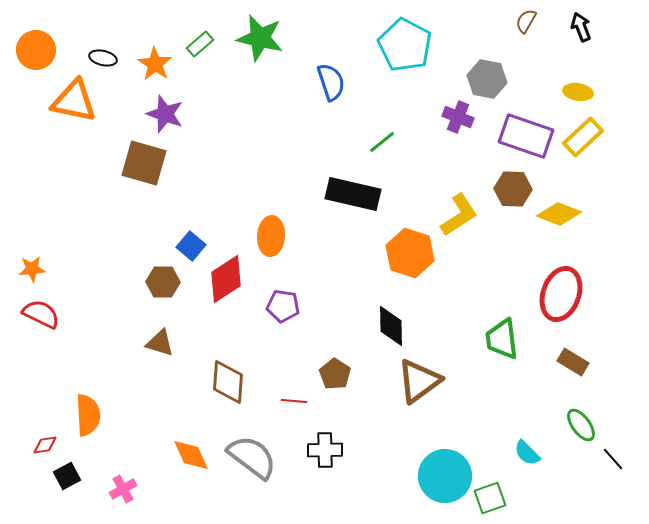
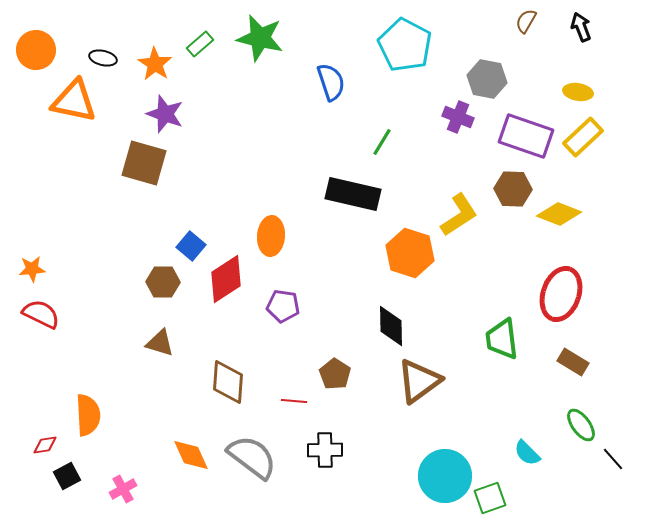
green line at (382, 142): rotated 20 degrees counterclockwise
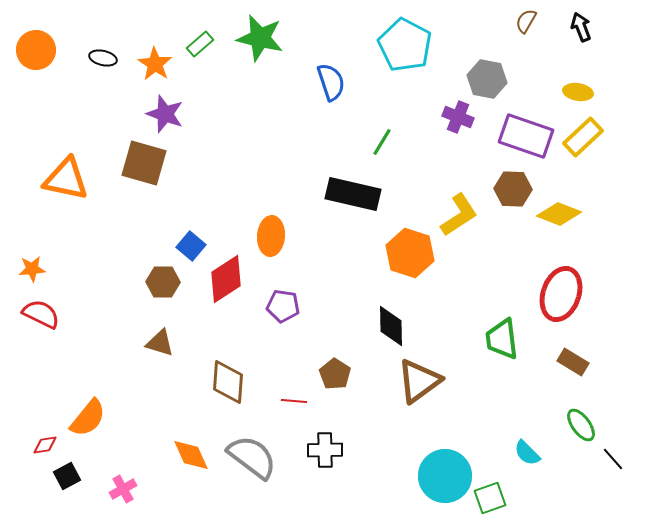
orange triangle at (74, 101): moved 8 px left, 78 px down
orange semicircle at (88, 415): moved 3 px down; rotated 42 degrees clockwise
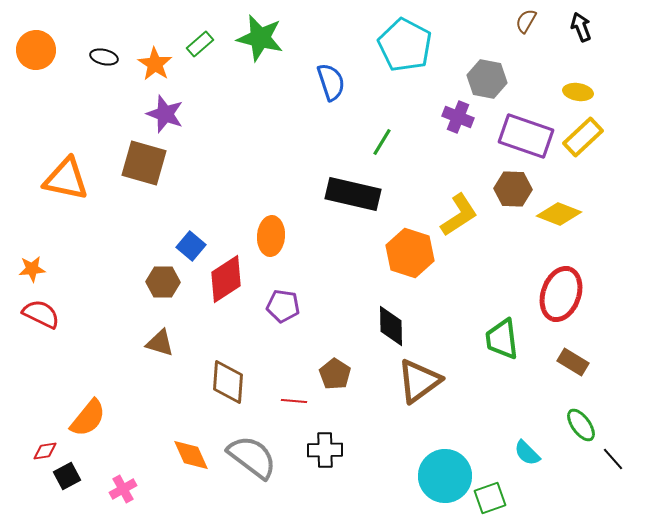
black ellipse at (103, 58): moved 1 px right, 1 px up
red diamond at (45, 445): moved 6 px down
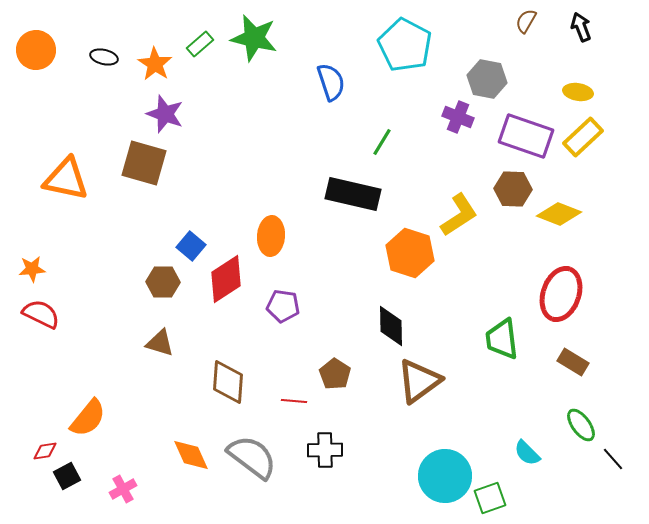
green star at (260, 38): moved 6 px left
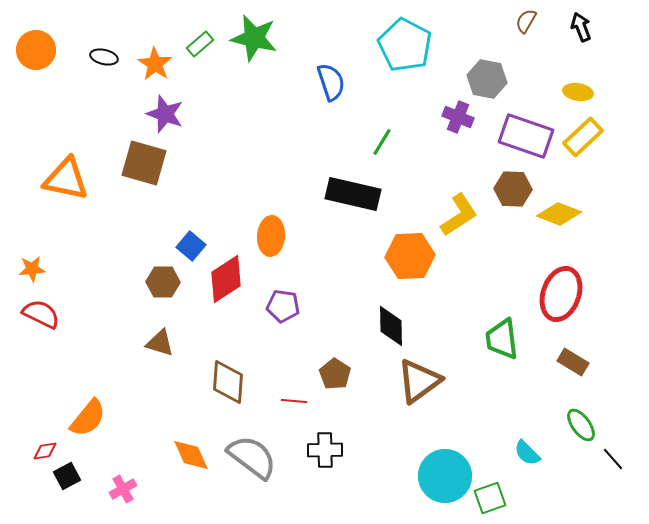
orange hexagon at (410, 253): moved 3 px down; rotated 21 degrees counterclockwise
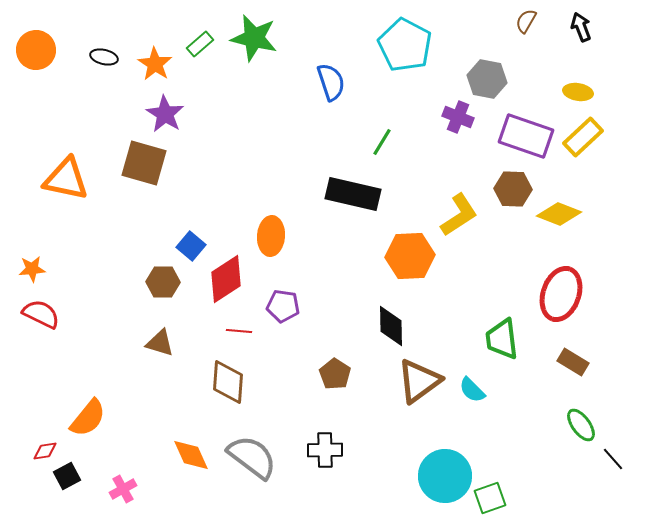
purple star at (165, 114): rotated 12 degrees clockwise
red line at (294, 401): moved 55 px left, 70 px up
cyan semicircle at (527, 453): moved 55 px left, 63 px up
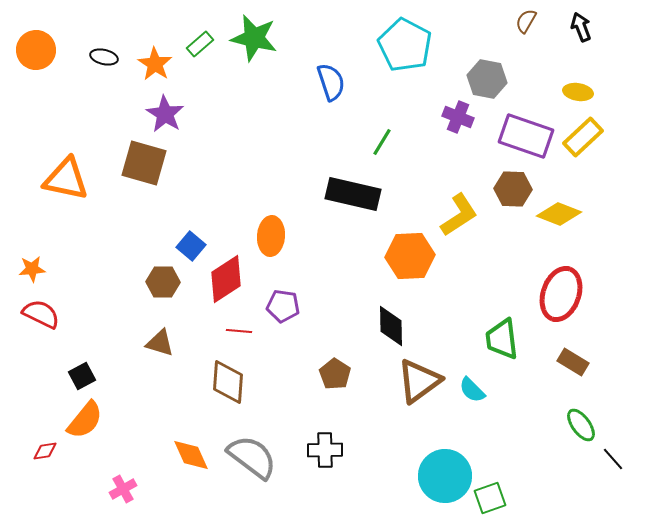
orange semicircle at (88, 418): moved 3 px left, 2 px down
black square at (67, 476): moved 15 px right, 100 px up
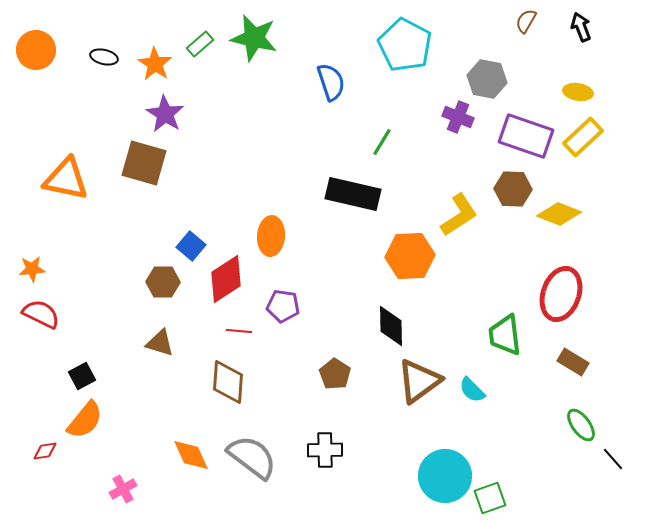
green trapezoid at (502, 339): moved 3 px right, 4 px up
